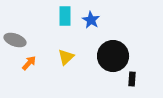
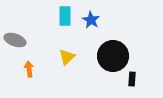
yellow triangle: moved 1 px right
orange arrow: moved 6 px down; rotated 49 degrees counterclockwise
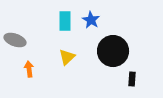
cyan rectangle: moved 5 px down
black circle: moved 5 px up
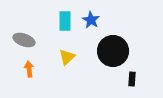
gray ellipse: moved 9 px right
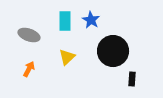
gray ellipse: moved 5 px right, 5 px up
orange arrow: rotated 35 degrees clockwise
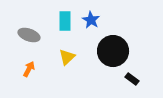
black rectangle: rotated 56 degrees counterclockwise
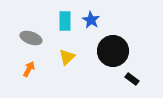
gray ellipse: moved 2 px right, 3 px down
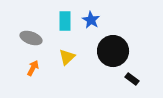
orange arrow: moved 4 px right, 1 px up
